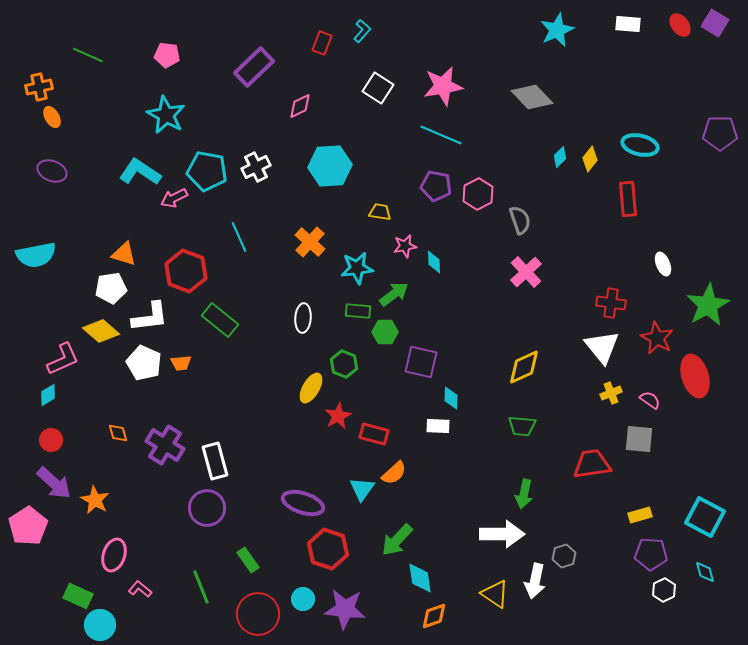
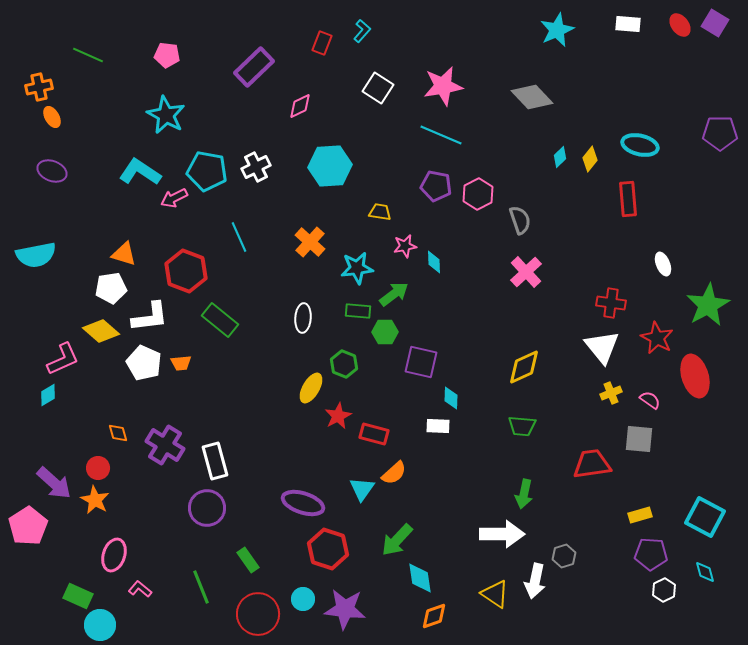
red circle at (51, 440): moved 47 px right, 28 px down
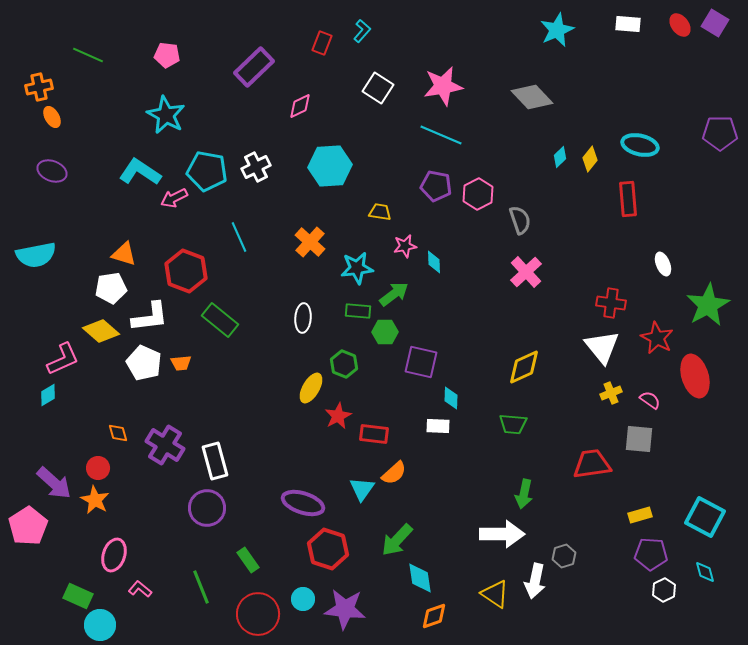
green trapezoid at (522, 426): moved 9 px left, 2 px up
red rectangle at (374, 434): rotated 8 degrees counterclockwise
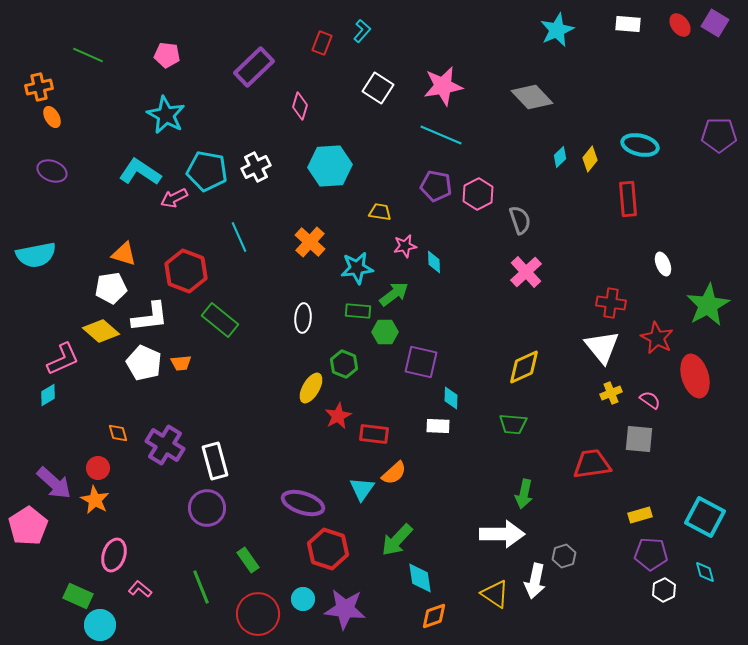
pink diamond at (300, 106): rotated 48 degrees counterclockwise
purple pentagon at (720, 133): moved 1 px left, 2 px down
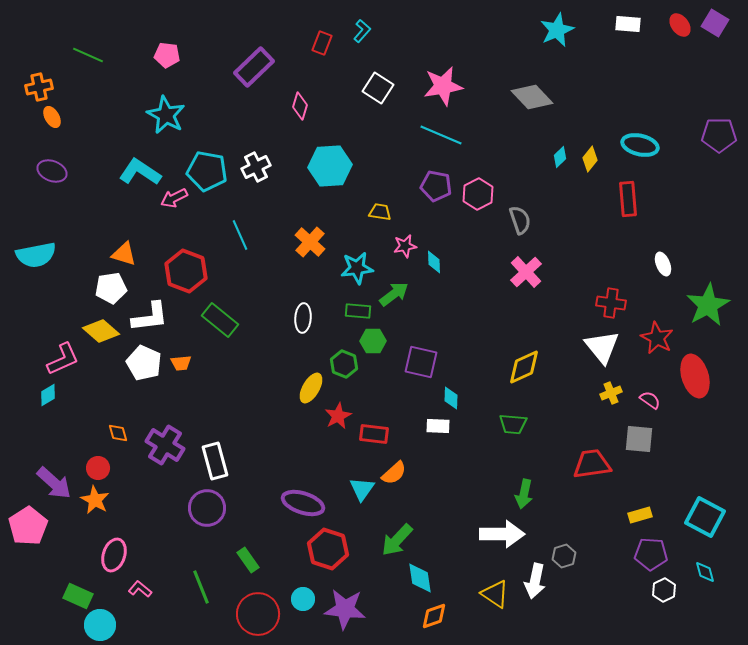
cyan line at (239, 237): moved 1 px right, 2 px up
green hexagon at (385, 332): moved 12 px left, 9 px down
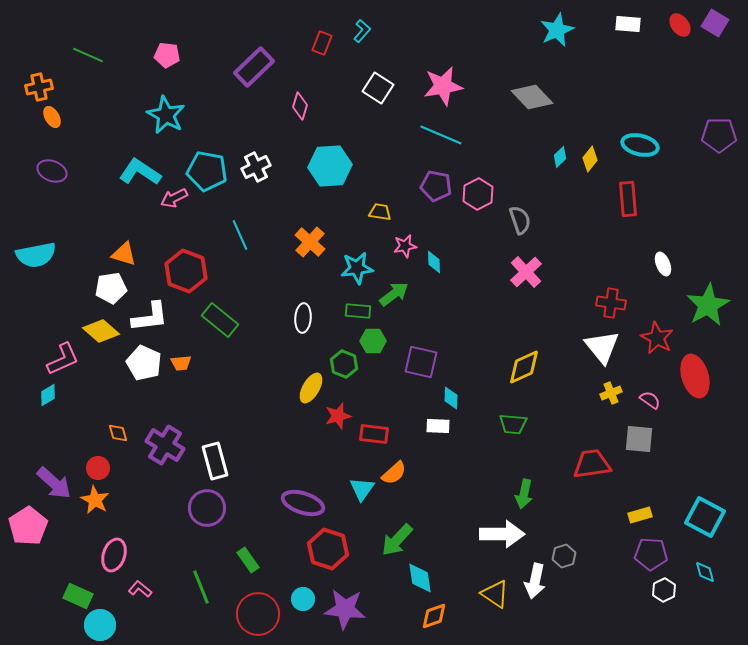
red star at (338, 416): rotated 12 degrees clockwise
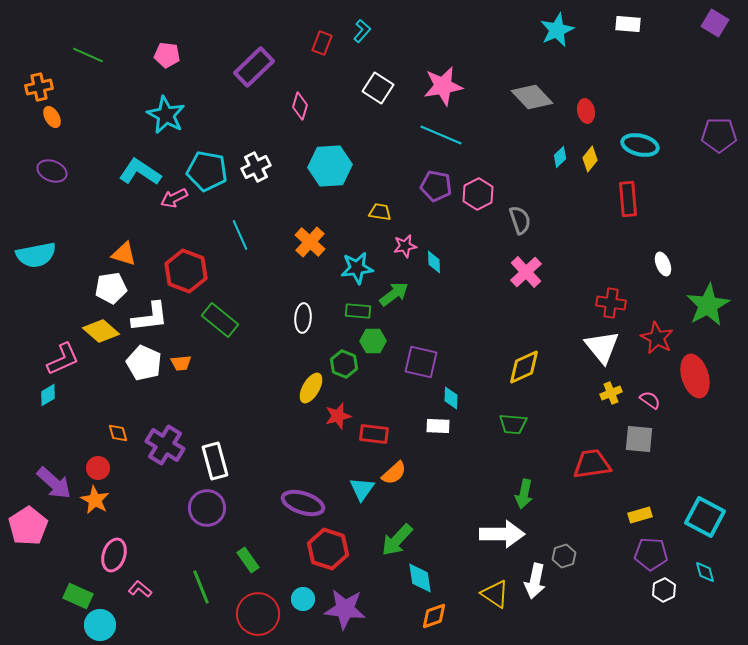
red ellipse at (680, 25): moved 94 px left, 86 px down; rotated 25 degrees clockwise
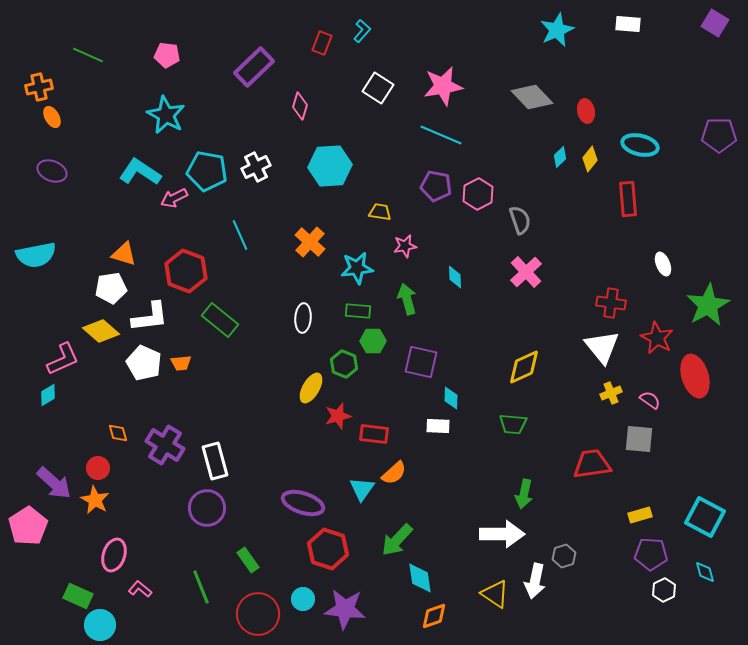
cyan diamond at (434, 262): moved 21 px right, 15 px down
green arrow at (394, 294): moved 13 px right, 5 px down; rotated 68 degrees counterclockwise
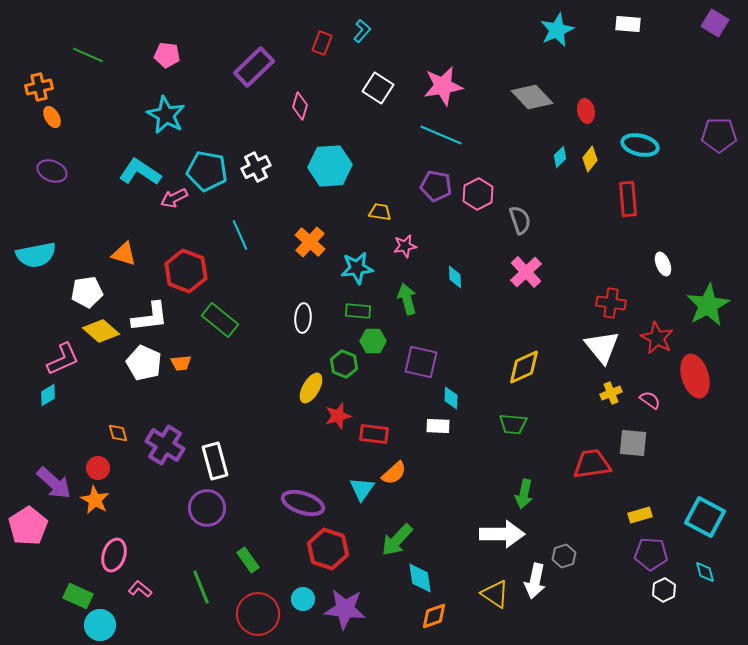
white pentagon at (111, 288): moved 24 px left, 4 px down
gray square at (639, 439): moved 6 px left, 4 px down
